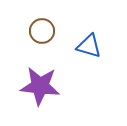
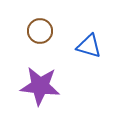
brown circle: moved 2 px left
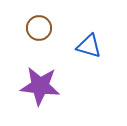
brown circle: moved 1 px left, 3 px up
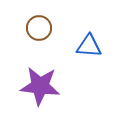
blue triangle: rotated 12 degrees counterclockwise
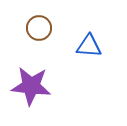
purple star: moved 9 px left
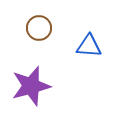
purple star: rotated 21 degrees counterclockwise
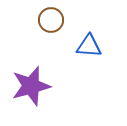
brown circle: moved 12 px right, 8 px up
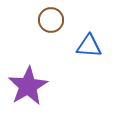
purple star: moved 3 px left; rotated 15 degrees counterclockwise
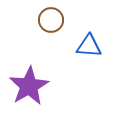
purple star: moved 1 px right
